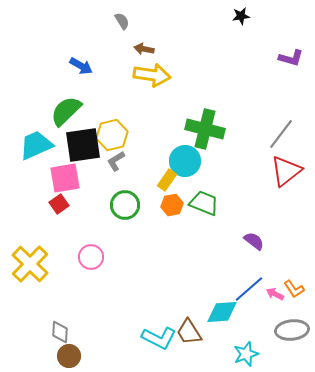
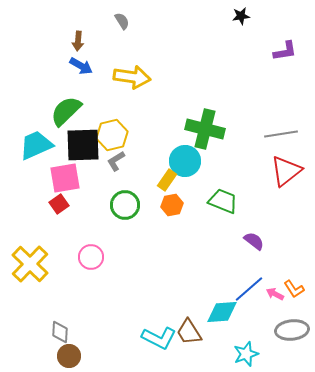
brown arrow: moved 66 px left, 8 px up; rotated 96 degrees counterclockwise
purple L-shape: moved 6 px left, 7 px up; rotated 25 degrees counterclockwise
yellow arrow: moved 20 px left, 2 px down
gray line: rotated 44 degrees clockwise
black square: rotated 6 degrees clockwise
green trapezoid: moved 19 px right, 2 px up
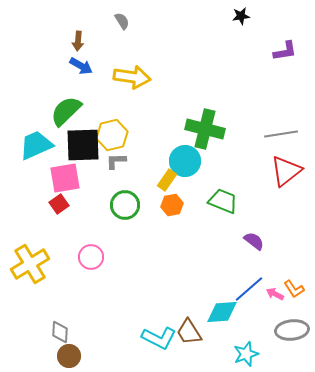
gray L-shape: rotated 30 degrees clockwise
yellow cross: rotated 15 degrees clockwise
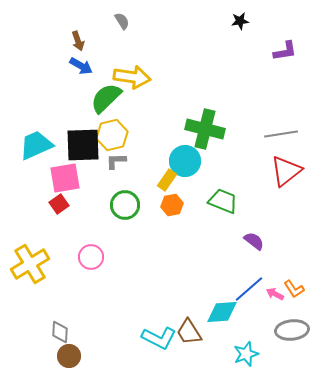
black star: moved 1 px left, 5 px down
brown arrow: rotated 24 degrees counterclockwise
green semicircle: moved 40 px right, 13 px up
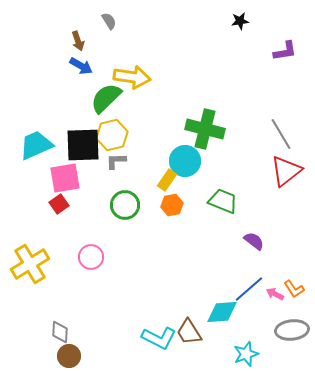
gray semicircle: moved 13 px left
gray line: rotated 68 degrees clockwise
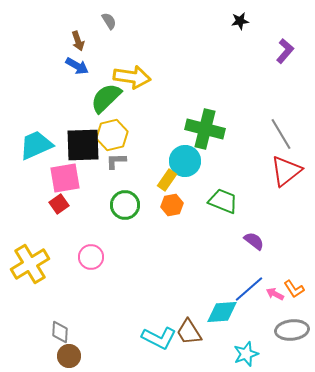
purple L-shape: rotated 40 degrees counterclockwise
blue arrow: moved 4 px left
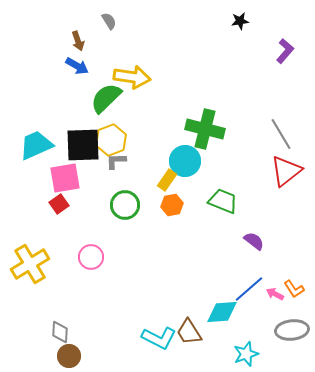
yellow hexagon: moved 1 px left, 5 px down; rotated 8 degrees counterclockwise
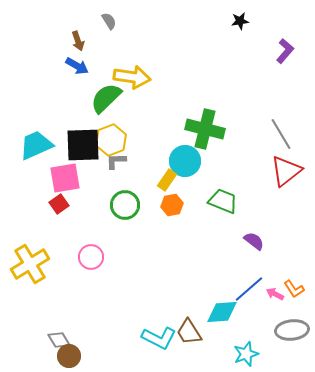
gray diamond: moved 1 px left, 8 px down; rotated 35 degrees counterclockwise
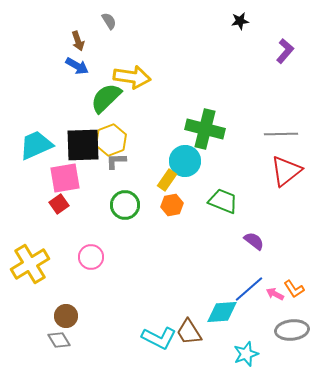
gray line: rotated 60 degrees counterclockwise
brown circle: moved 3 px left, 40 px up
